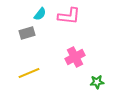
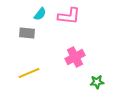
gray rectangle: rotated 21 degrees clockwise
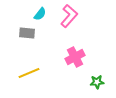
pink L-shape: rotated 55 degrees counterclockwise
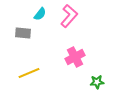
gray rectangle: moved 4 px left
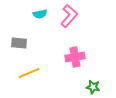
cyan semicircle: rotated 40 degrees clockwise
gray rectangle: moved 4 px left, 10 px down
pink cross: rotated 18 degrees clockwise
green star: moved 4 px left, 5 px down; rotated 16 degrees clockwise
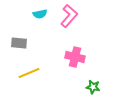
pink cross: rotated 24 degrees clockwise
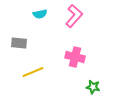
pink L-shape: moved 5 px right
yellow line: moved 4 px right, 1 px up
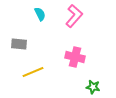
cyan semicircle: rotated 104 degrees counterclockwise
gray rectangle: moved 1 px down
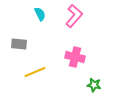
yellow line: moved 2 px right
green star: moved 1 px right, 2 px up
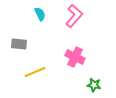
pink cross: rotated 12 degrees clockwise
